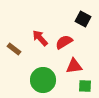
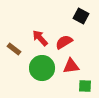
black square: moved 2 px left, 3 px up
red triangle: moved 3 px left
green circle: moved 1 px left, 12 px up
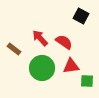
red semicircle: rotated 66 degrees clockwise
green square: moved 2 px right, 5 px up
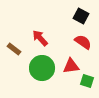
red semicircle: moved 19 px right
green square: rotated 16 degrees clockwise
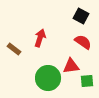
red arrow: rotated 60 degrees clockwise
green circle: moved 6 px right, 10 px down
green square: rotated 24 degrees counterclockwise
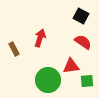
brown rectangle: rotated 24 degrees clockwise
green circle: moved 2 px down
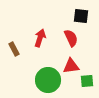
black square: rotated 21 degrees counterclockwise
red semicircle: moved 12 px left, 4 px up; rotated 30 degrees clockwise
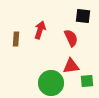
black square: moved 2 px right
red arrow: moved 8 px up
brown rectangle: moved 2 px right, 10 px up; rotated 32 degrees clockwise
green circle: moved 3 px right, 3 px down
